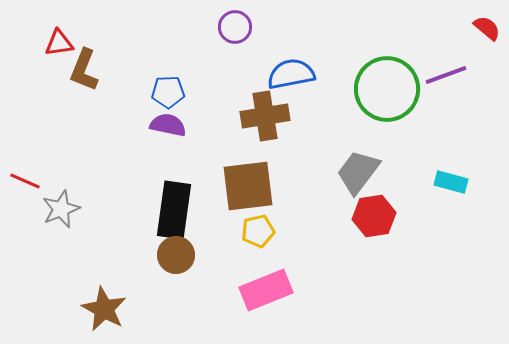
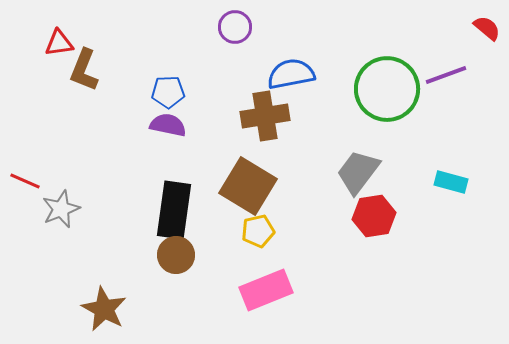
brown square: rotated 38 degrees clockwise
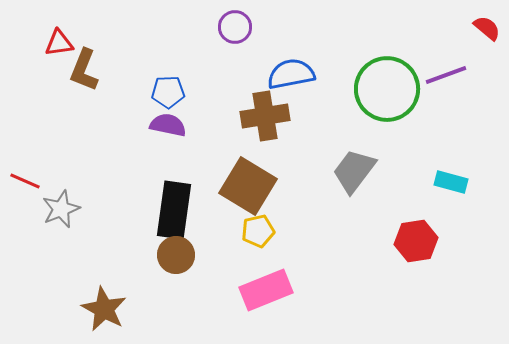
gray trapezoid: moved 4 px left, 1 px up
red hexagon: moved 42 px right, 25 px down
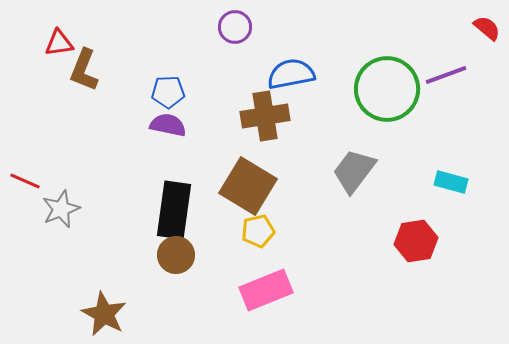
brown star: moved 5 px down
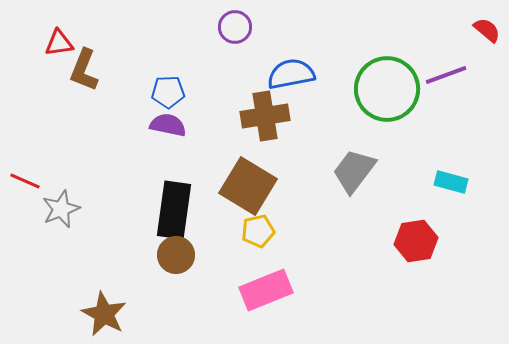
red semicircle: moved 2 px down
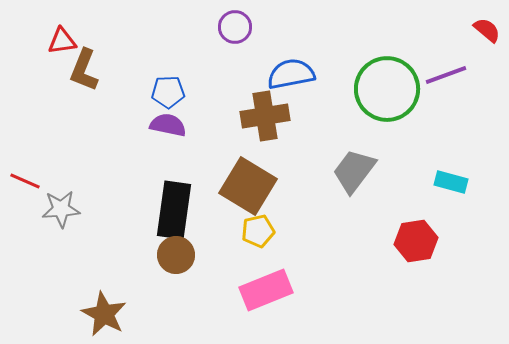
red triangle: moved 3 px right, 2 px up
gray star: rotated 18 degrees clockwise
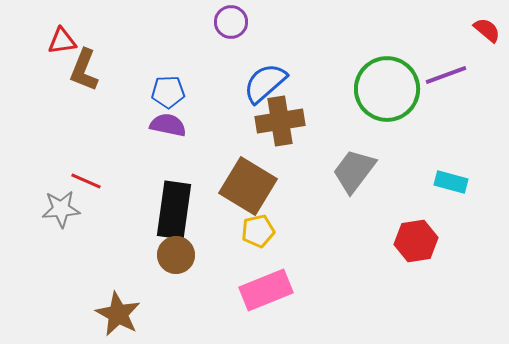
purple circle: moved 4 px left, 5 px up
blue semicircle: moved 26 px left, 9 px down; rotated 30 degrees counterclockwise
brown cross: moved 15 px right, 5 px down
red line: moved 61 px right
brown star: moved 14 px right
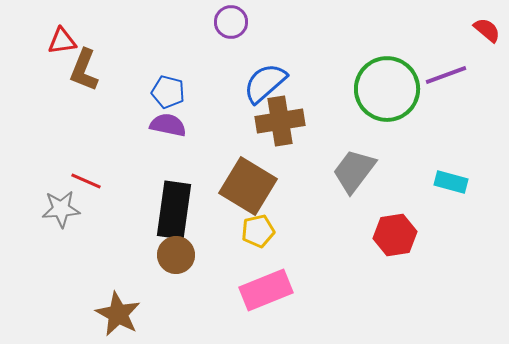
blue pentagon: rotated 16 degrees clockwise
red hexagon: moved 21 px left, 6 px up
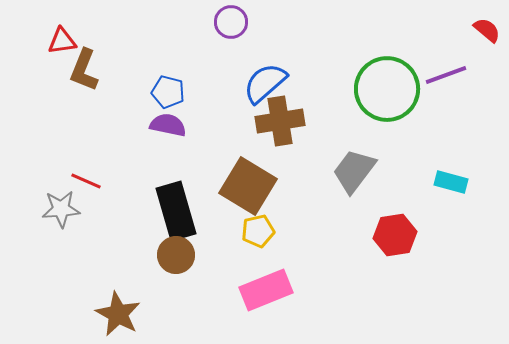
black rectangle: moved 2 px right, 1 px down; rotated 24 degrees counterclockwise
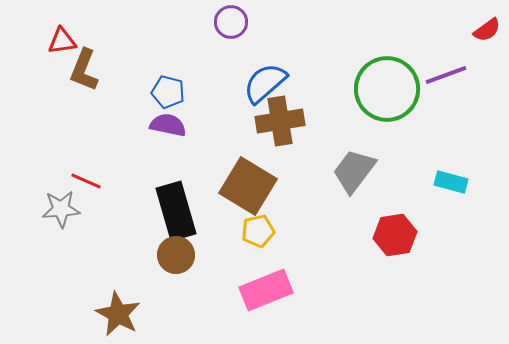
red semicircle: rotated 104 degrees clockwise
